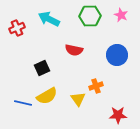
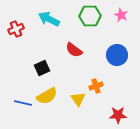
red cross: moved 1 px left, 1 px down
red semicircle: rotated 24 degrees clockwise
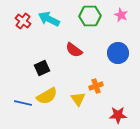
red cross: moved 7 px right, 8 px up; rotated 28 degrees counterclockwise
blue circle: moved 1 px right, 2 px up
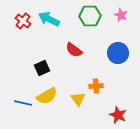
orange cross: rotated 16 degrees clockwise
red star: rotated 24 degrees clockwise
